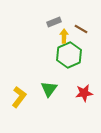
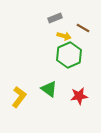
gray rectangle: moved 1 px right, 4 px up
brown line: moved 2 px right, 1 px up
yellow arrow: rotated 104 degrees clockwise
green triangle: rotated 30 degrees counterclockwise
red star: moved 5 px left, 3 px down
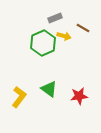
green hexagon: moved 26 px left, 12 px up
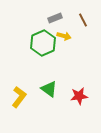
brown line: moved 8 px up; rotated 32 degrees clockwise
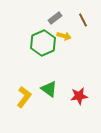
gray rectangle: rotated 16 degrees counterclockwise
yellow L-shape: moved 5 px right
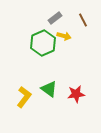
red star: moved 3 px left, 2 px up
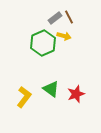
brown line: moved 14 px left, 3 px up
green triangle: moved 2 px right
red star: rotated 12 degrees counterclockwise
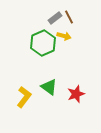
green triangle: moved 2 px left, 2 px up
